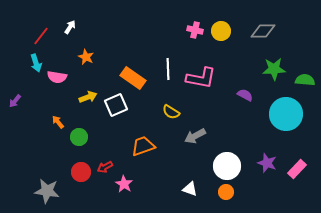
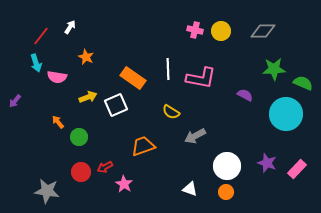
green semicircle: moved 2 px left, 3 px down; rotated 18 degrees clockwise
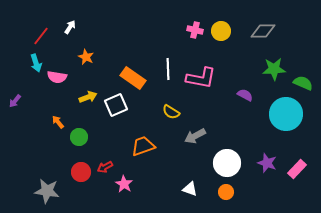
white circle: moved 3 px up
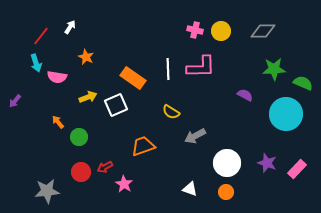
pink L-shape: moved 11 px up; rotated 12 degrees counterclockwise
gray star: rotated 15 degrees counterclockwise
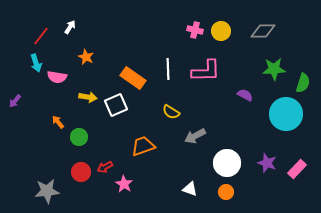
pink L-shape: moved 5 px right, 4 px down
green semicircle: rotated 84 degrees clockwise
yellow arrow: rotated 30 degrees clockwise
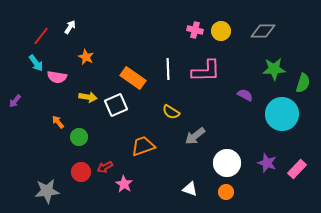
cyan arrow: rotated 18 degrees counterclockwise
cyan circle: moved 4 px left
gray arrow: rotated 10 degrees counterclockwise
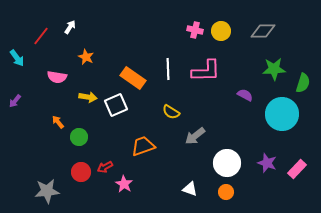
cyan arrow: moved 19 px left, 5 px up
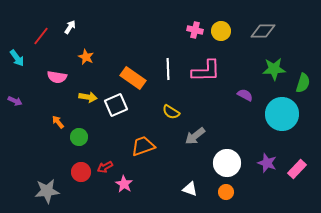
purple arrow: rotated 104 degrees counterclockwise
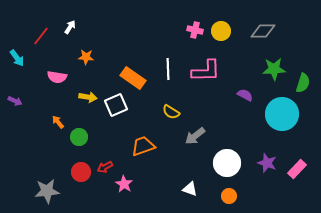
orange star: rotated 21 degrees counterclockwise
orange circle: moved 3 px right, 4 px down
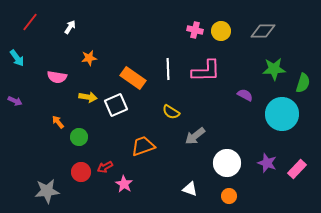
red line: moved 11 px left, 14 px up
orange star: moved 3 px right, 1 px down; rotated 14 degrees counterclockwise
